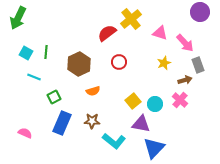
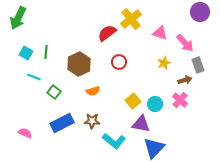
green square: moved 5 px up; rotated 24 degrees counterclockwise
blue rectangle: rotated 40 degrees clockwise
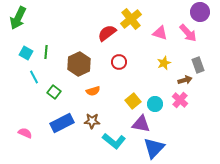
pink arrow: moved 3 px right, 10 px up
cyan line: rotated 40 degrees clockwise
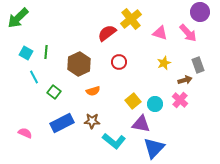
green arrow: rotated 20 degrees clockwise
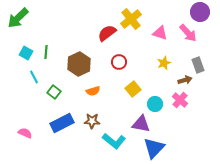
yellow square: moved 12 px up
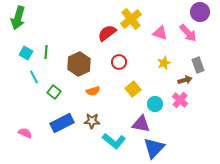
green arrow: rotated 30 degrees counterclockwise
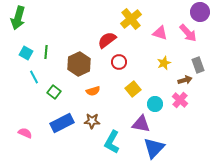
red semicircle: moved 7 px down
cyan L-shape: moved 2 px left, 1 px down; rotated 80 degrees clockwise
